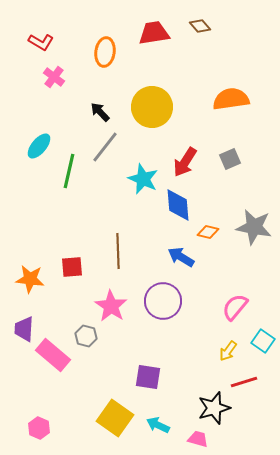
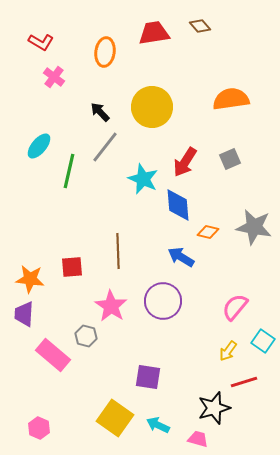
purple trapezoid: moved 15 px up
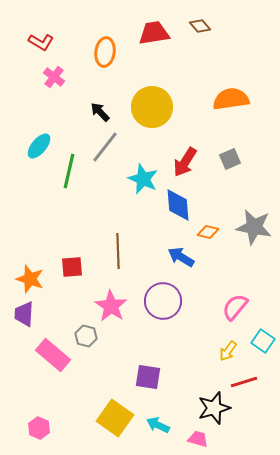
orange star: rotated 12 degrees clockwise
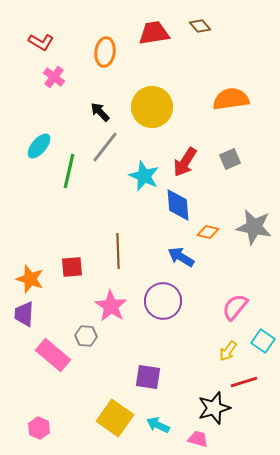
cyan star: moved 1 px right, 3 px up
gray hexagon: rotated 10 degrees counterclockwise
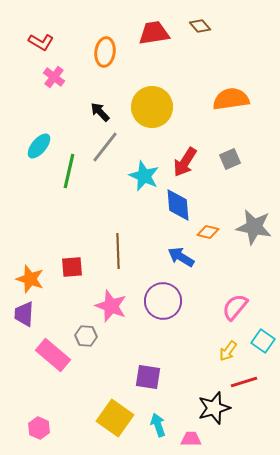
pink star: rotated 12 degrees counterclockwise
cyan arrow: rotated 45 degrees clockwise
pink trapezoid: moved 7 px left; rotated 15 degrees counterclockwise
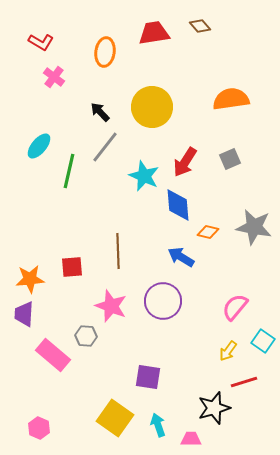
orange star: rotated 24 degrees counterclockwise
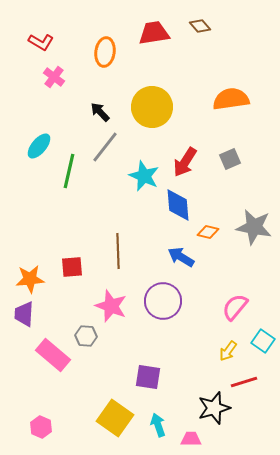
pink hexagon: moved 2 px right, 1 px up
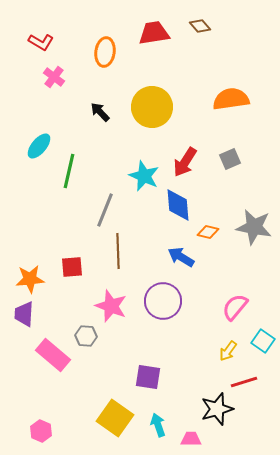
gray line: moved 63 px down; rotated 16 degrees counterclockwise
black star: moved 3 px right, 1 px down
pink hexagon: moved 4 px down
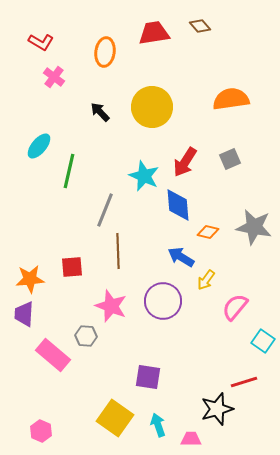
yellow arrow: moved 22 px left, 71 px up
